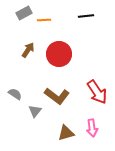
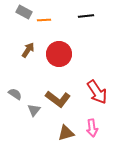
gray rectangle: moved 1 px up; rotated 56 degrees clockwise
brown L-shape: moved 1 px right, 3 px down
gray triangle: moved 1 px left, 1 px up
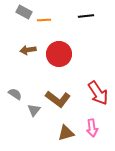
brown arrow: rotated 133 degrees counterclockwise
red arrow: moved 1 px right, 1 px down
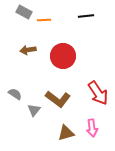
red circle: moved 4 px right, 2 px down
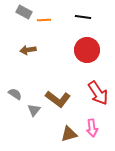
black line: moved 3 px left, 1 px down; rotated 14 degrees clockwise
red circle: moved 24 px right, 6 px up
brown triangle: moved 3 px right, 1 px down
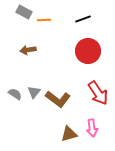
black line: moved 2 px down; rotated 28 degrees counterclockwise
red circle: moved 1 px right, 1 px down
gray triangle: moved 18 px up
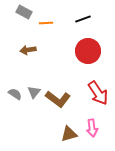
orange line: moved 2 px right, 3 px down
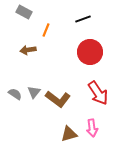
orange line: moved 7 px down; rotated 64 degrees counterclockwise
red circle: moved 2 px right, 1 px down
